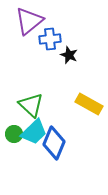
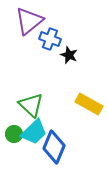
blue cross: rotated 25 degrees clockwise
blue diamond: moved 4 px down
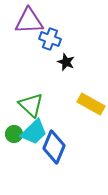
purple triangle: rotated 36 degrees clockwise
black star: moved 3 px left, 7 px down
yellow rectangle: moved 2 px right
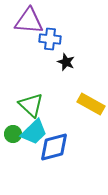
purple triangle: rotated 8 degrees clockwise
blue cross: rotated 15 degrees counterclockwise
green circle: moved 1 px left
blue diamond: rotated 52 degrees clockwise
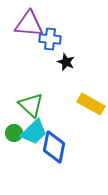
purple triangle: moved 3 px down
green circle: moved 1 px right, 1 px up
blue diamond: rotated 64 degrees counterclockwise
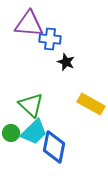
green circle: moved 3 px left
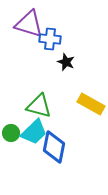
purple triangle: rotated 12 degrees clockwise
green triangle: moved 8 px right, 1 px down; rotated 28 degrees counterclockwise
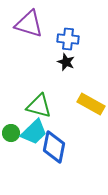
blue cross: moved 18 px right
